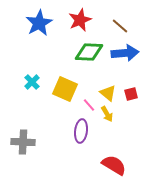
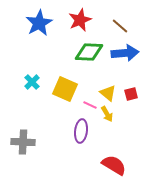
pink line: moved 1 px right; rotated 24 degrees counterclockwise
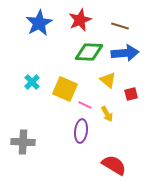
brown line: rotated 24 degrees counterclockwise
yellow triangle: moved 13 px up
pink line: moved 5 px left
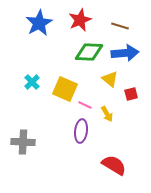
yellow triangle: moved 2 px right, 1 px up
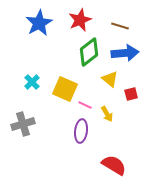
green diamond: rotated 40 degrees counterclockwise
gray cross: moved 18 px up; rotated 20 degrees counterclockwise
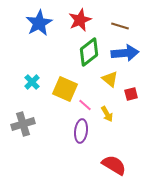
pink line: rotated 16 degrees clockwise
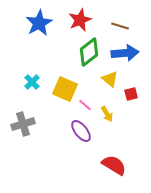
purple ellipse: rotated 45 degrees counterclockwise
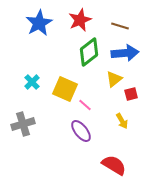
yellow triangle: moved 4 px right; rotated 42 degrees clockwise
yellow arrow: moved 15 px right, 7 px down
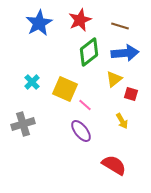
red square: rotated 32 degrees clockwise
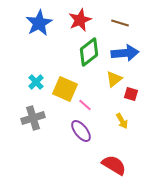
brown line: moved 3 px up
cyan cross: moved 4 px right
gray cross: moved 10 px right, 6 px up
